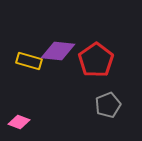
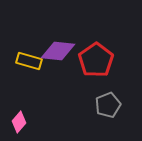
pink diamond: rotated 70 degrees counterclockwise
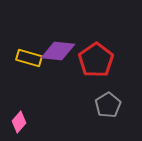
yellow rectangle: moved 3 px up
gray pentagon: rotated 10 degrees counterclockwise
